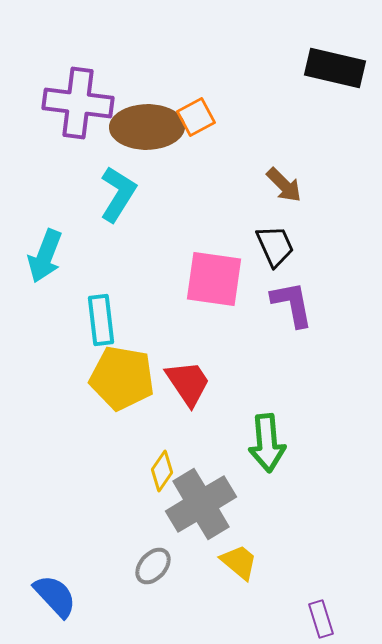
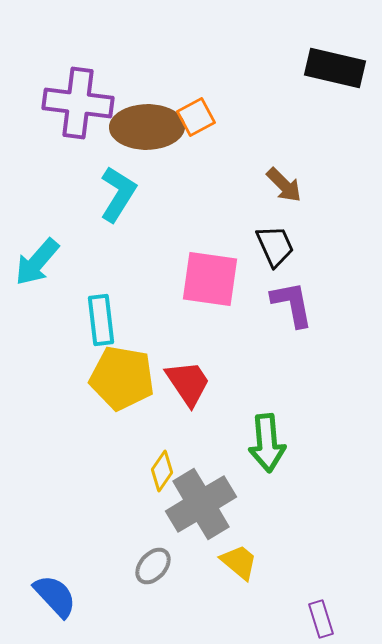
cyan arrow: moved 8 px left, 6 px down; rotated 20 degrees clockwise
pink square: moved 4 px left
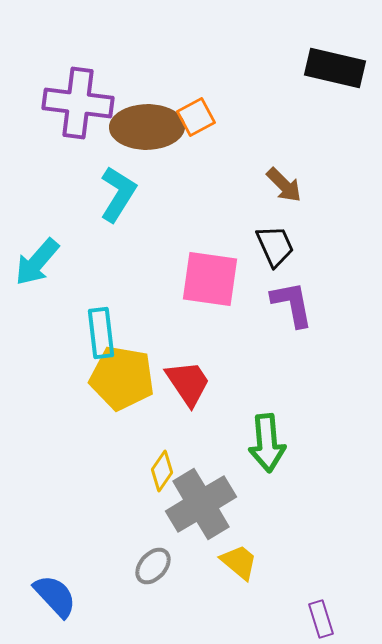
cyan rectangle: moved 13 px down
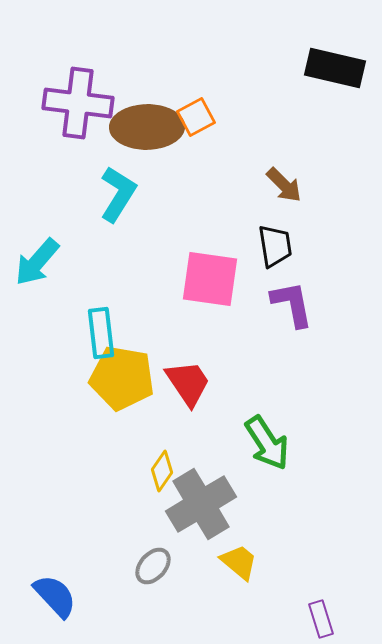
black trapezoid: rotated 15 degrees clockwise
green arrow: rotated 28 degrees counterclockwise
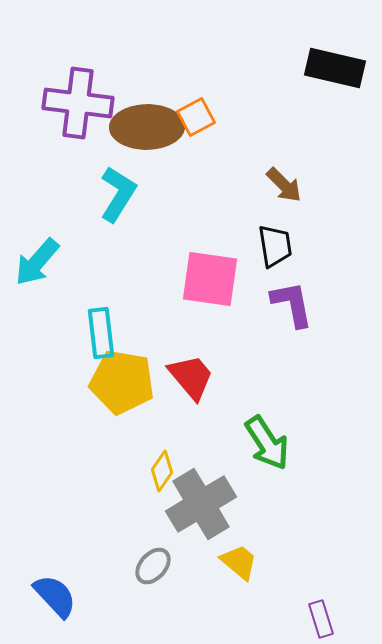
yellow pentagon: moved 4 px down
red trapezoid: moved 3 px right, 6 px up; rotated 6 degrees counterclockwise
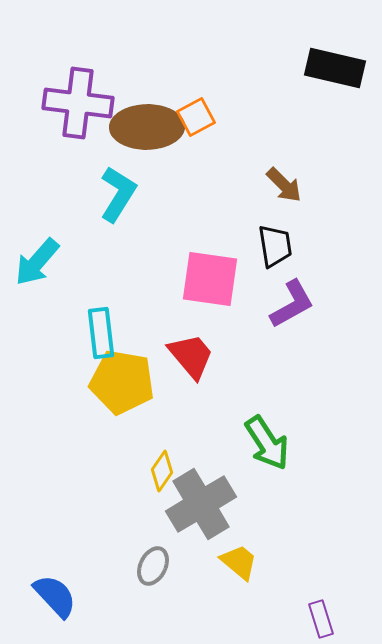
purple L-shape: rotated 72 degrees clockwise
red trapezoid: moved 21 px up
gray ellipse: rotated 15 degrees counterclockwise
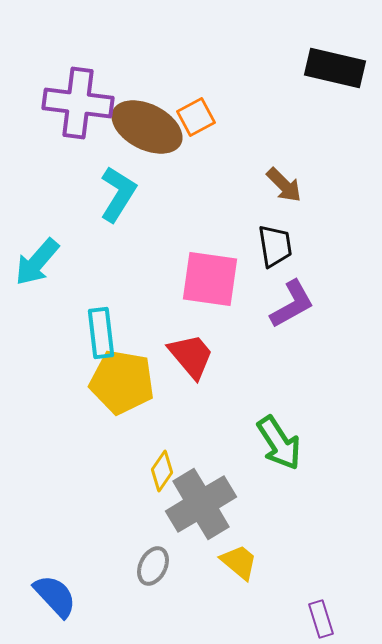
brown ellipse: rotated 28 degrees clockwise
green arrow: moved 12 px right
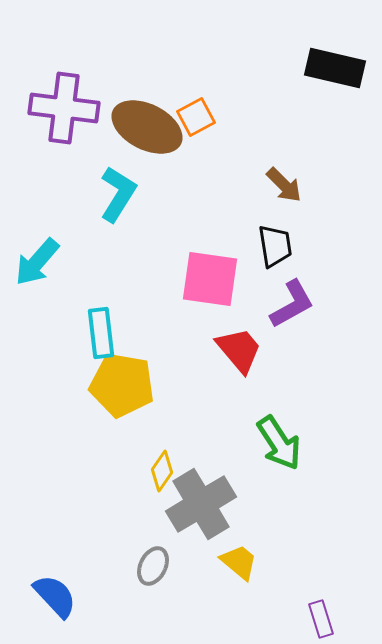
purple cross: moved 14 px left, 5 px down
red trapezoid: moved 48 px right, 6 px up
yellow pentagon: moved 3 px down
